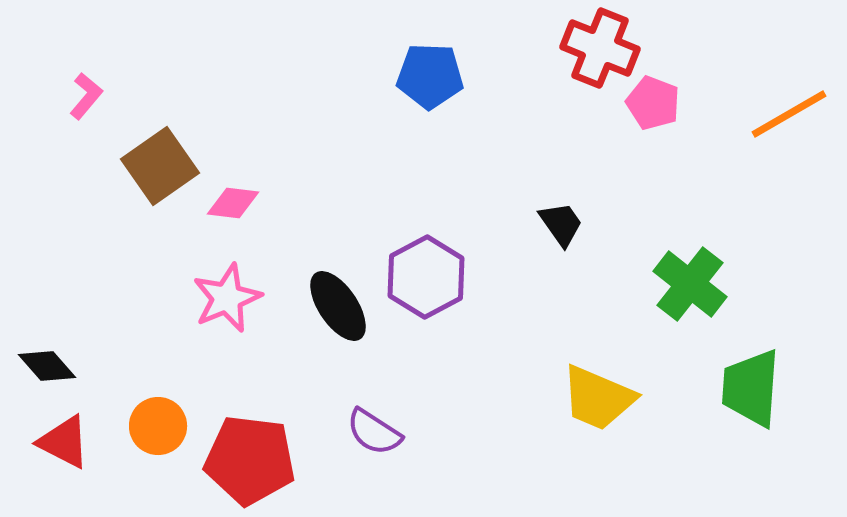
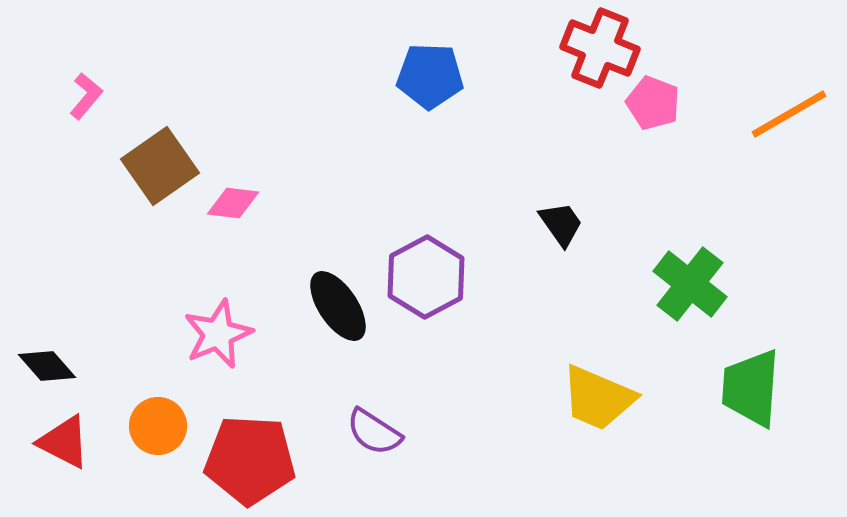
pink star: moved 9 px left, 36 px down
red pentagon: rotated 4 degrees counterclockwise
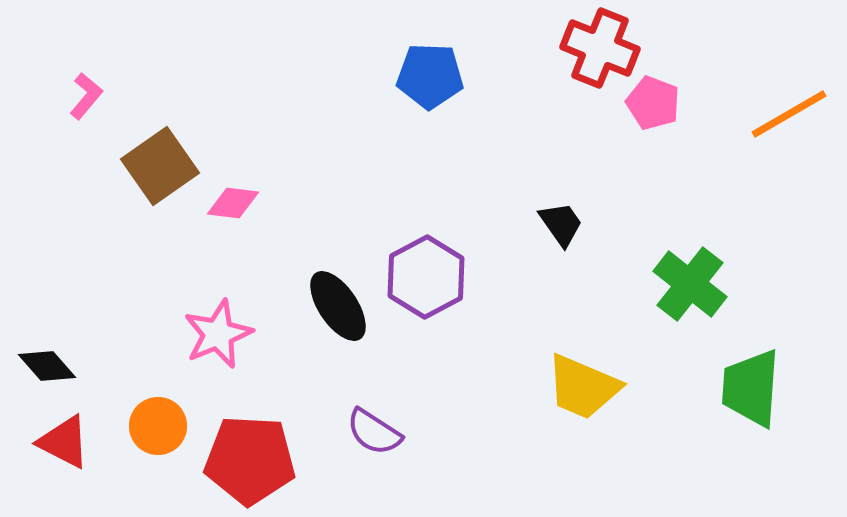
yellow trapezoid: moved 15 px left, 11 px up
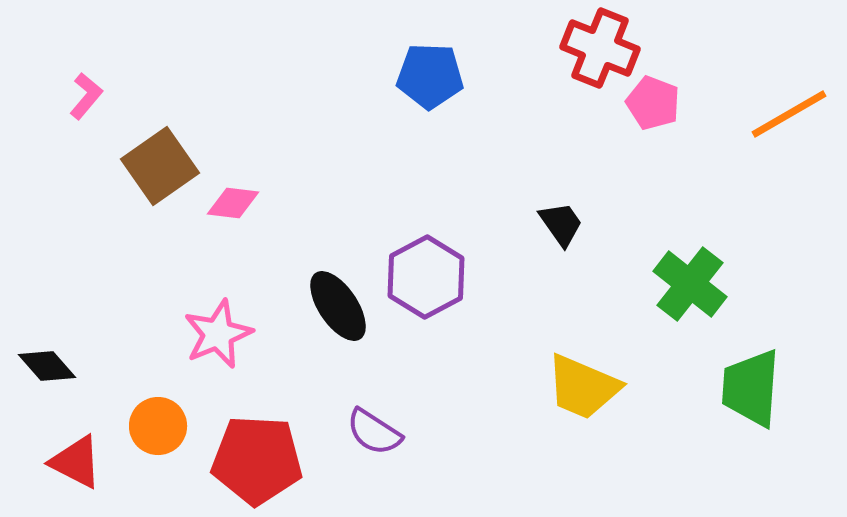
red triangle: moved 12 px right, 20 px down
red pentagon: moved 7 px right
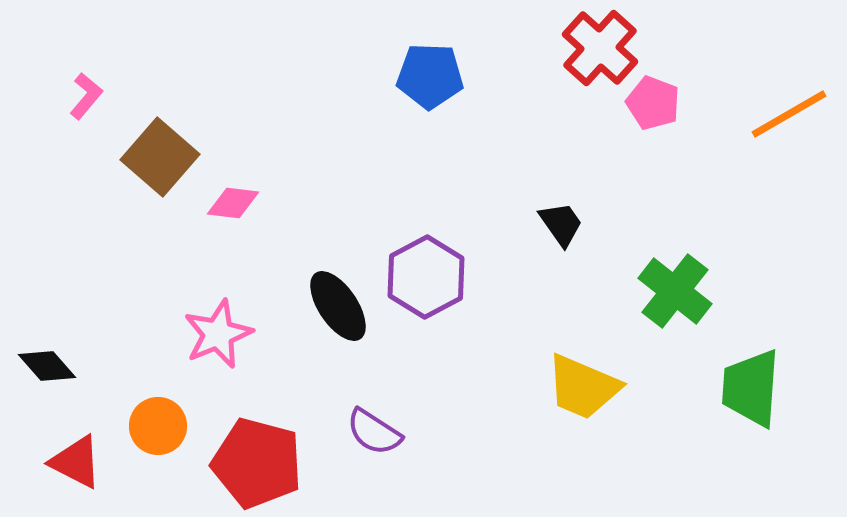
red cross: rotated 20 degrees clockwise
brown square: moved 9 px up; rotated 14 degrees counterclockwise
green cross: moved 15 px left, 7 px down
red pentagon: moved 3 px down; rotated 12 degrees clockwise
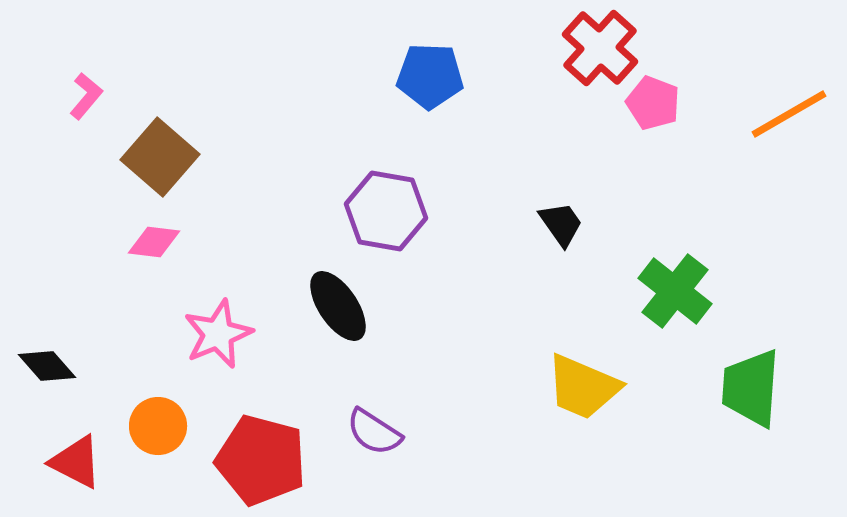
pink diamond: moved 79 px left, 39 px down
purple hexagon: moved 40 px left, 66 px up; rotated 22 degrees counterclockwise
red pentagon: moved 4 px right, 3 px up
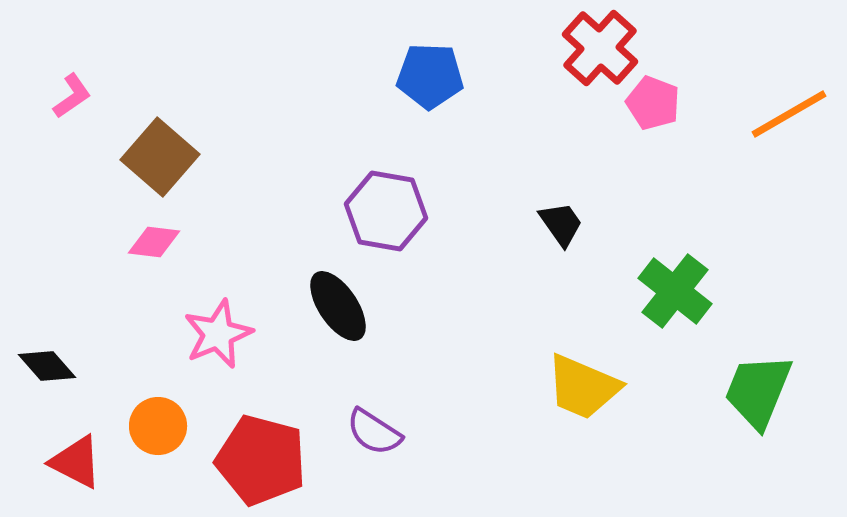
pink L-shape: moved 14 px left; rotated 15 degrees clockwise
green trapezoid: moved 7 px right, 3 px down; rotated 18 degrees clockwise
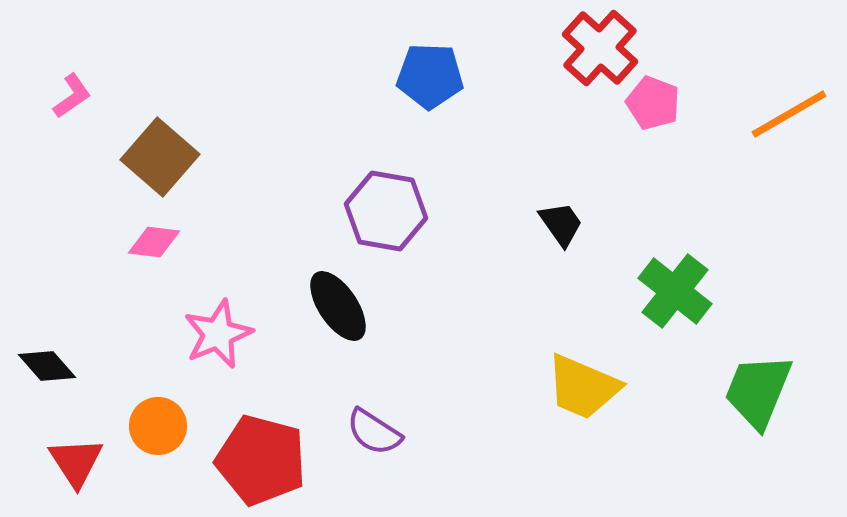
red triangle: rotated 30 degrees clockwise
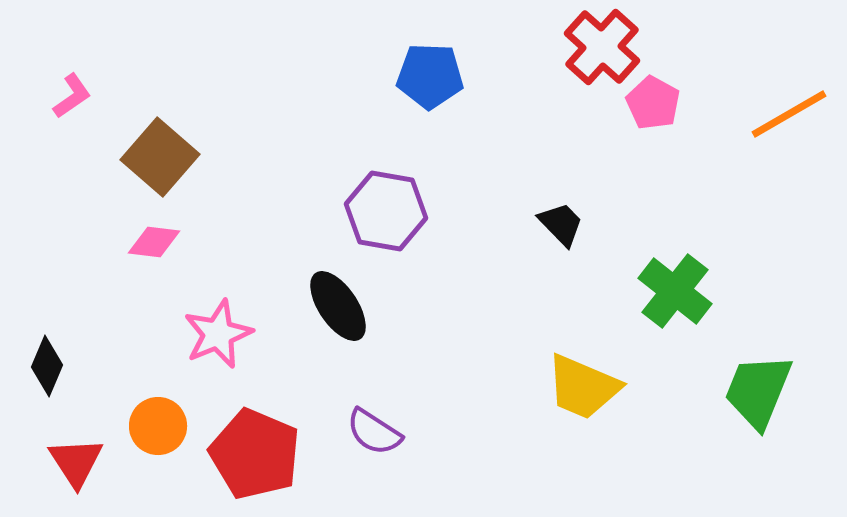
red cross: moved 2 px right, 1 px up
pink pentagon: rotated 8 degrees clockwise
black trapezoid: rotated 9 degrees counterclockwise
black diamond: rotated 64 degrees clockwise
red pentagon: moved 6 px left, 6 px up; rotated 8 degrees clockwise
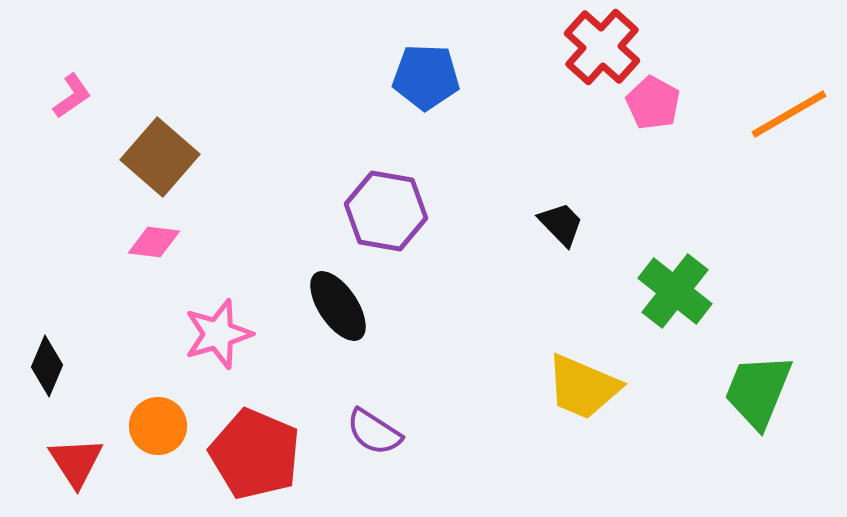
blue pentagon: moved 4 px left, 1 px down
pink star: rotated 6 degrees clockwise
